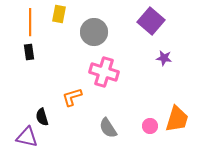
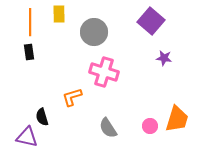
yellow rectangle: rotated 12 degrees counterclockwise
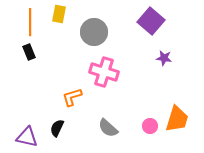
yellow rectangle: rotated 12 degrees clockwise
black rectangle: rotated 14 degrees counterclockwise
black semicircle: moved 15 px right, 11 px down; rotated 42 degrees clockwise
gray semicircle: rotated 15 degrees counterclockwise
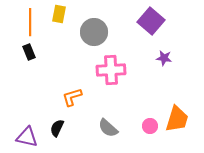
pink cross: moved 7 px right, 2 px up; rotated 20 degrees counterclockwise
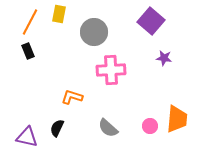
orange line: rotated 28 degrees clockwise
black rectangle: moved 1 px left, 1 px up
orange L-shape: rotated 35 degrees clockwise
orange trapezoid: rotated 12 degrees counterclockwise
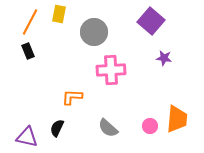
orange L-shape: rotated 15 degrees counterclockwise
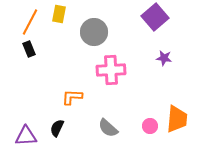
purple square: moved 4 px right, 4 px up; rotated 8 degrees clockwise
black rectangle: moved 1 px right, 2 px up
purple triangle: moved 1 px left, 1 px up; rotated 15 degrees counterclockwise
